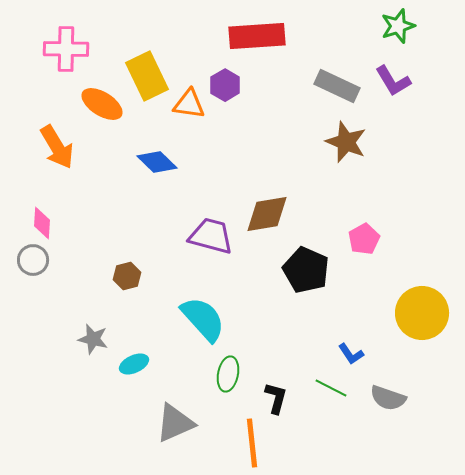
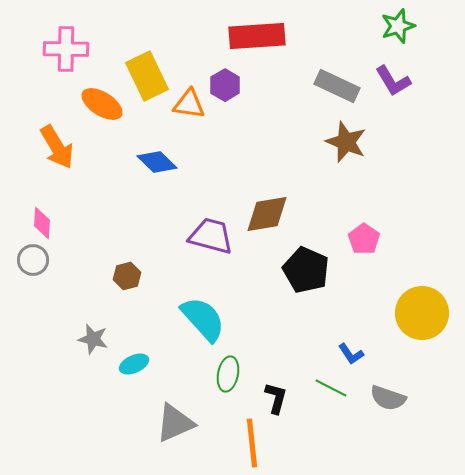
pink pentagon: rotated 8 degrees counterclockwise
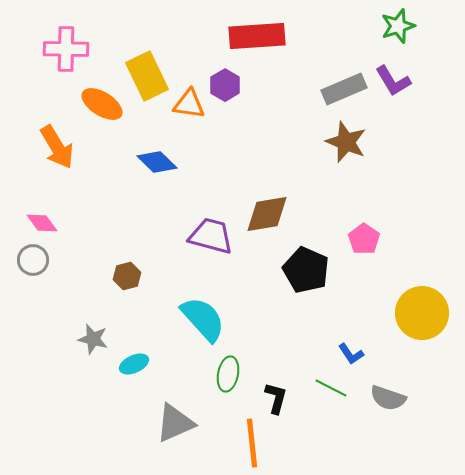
gray rectangle: moved 7 px right, 3 px down; rotated 48 degrees counterclockwise
pink diamond: rotated 40 degrees counterclockwise
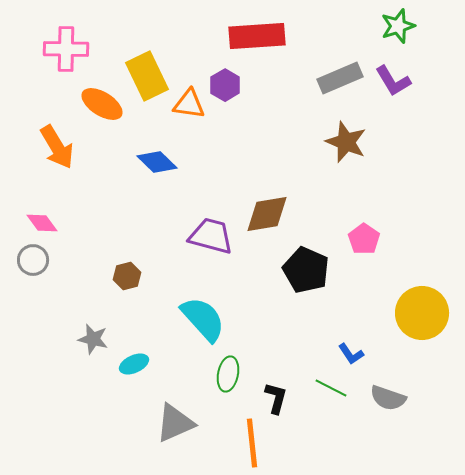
gray rectangle: moved 4 px left, 11 px up
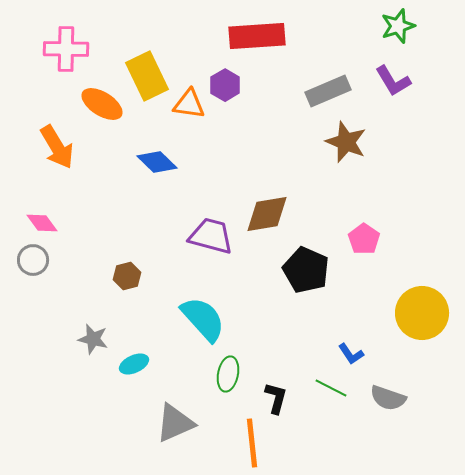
gray rectangle: moved 12 px left, 13 px down
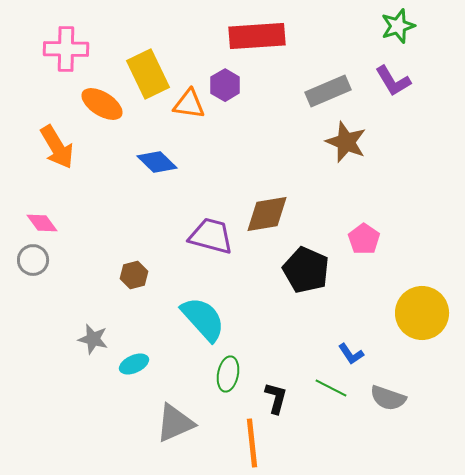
yellow rectangle: moved 1 px right, 2 px up
brown hexagon: moved 7 px right, 1 px up
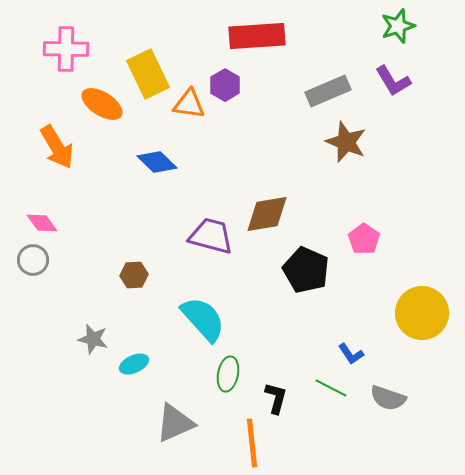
brown hexagon: rotated 12 degrees clockwise
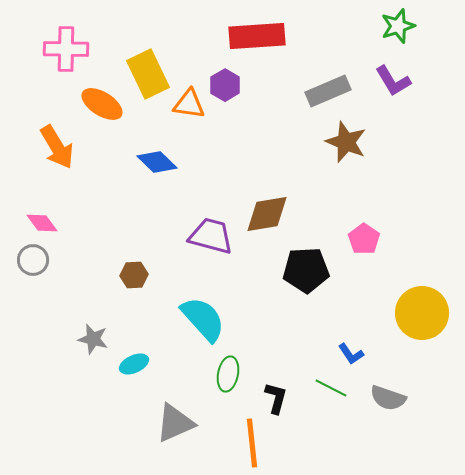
black pentagon: rotated 27 degrees counterclockwise
